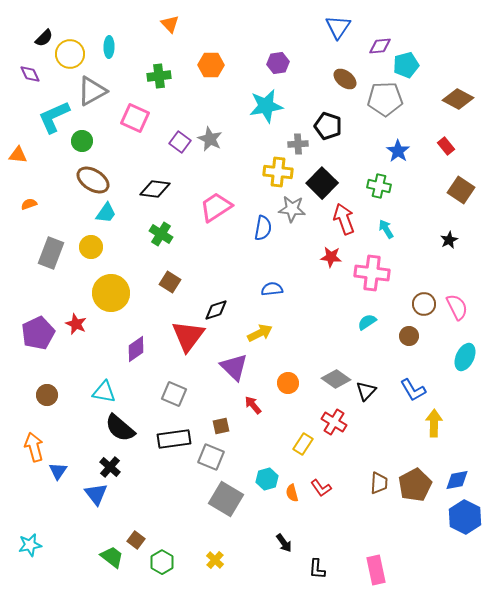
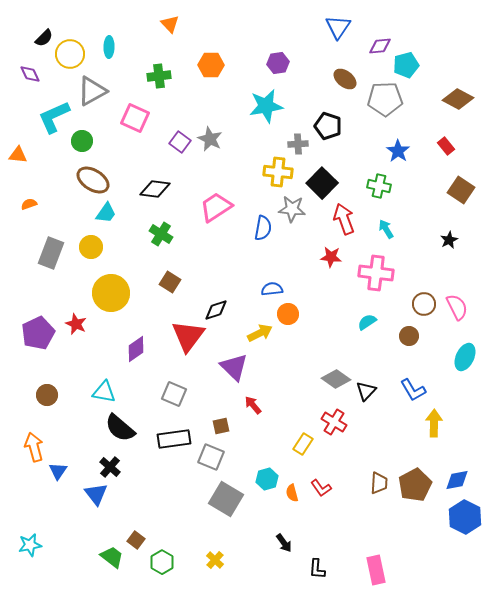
pink cross at (372, 273): moved 4 px right
orange circle at (288, 383): moved 69 px up
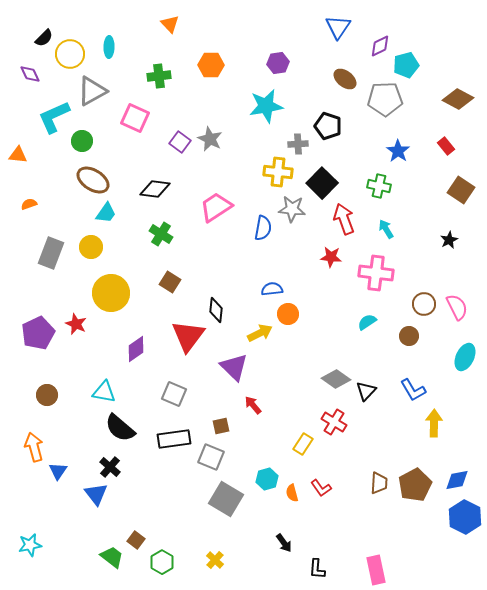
purple diamond at (380, 46): rotated 20 degrees counterclockwise
black diamond at (216, 310): rotated 65 degrees counterclockwise
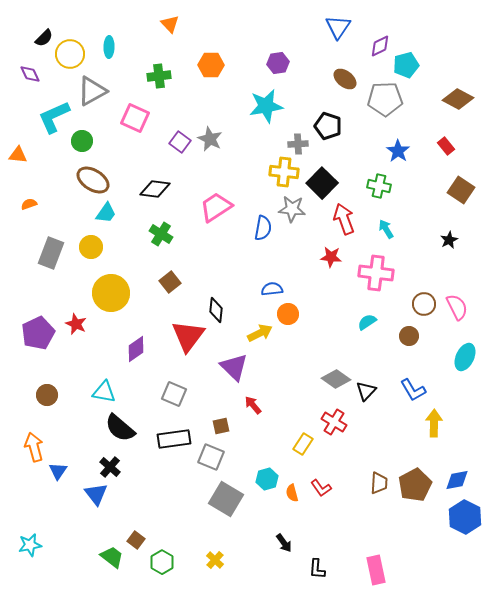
yellow cross at (278, 172): moved 6 px right
brown square at (170, 282): rotated 20 degrees clockwise
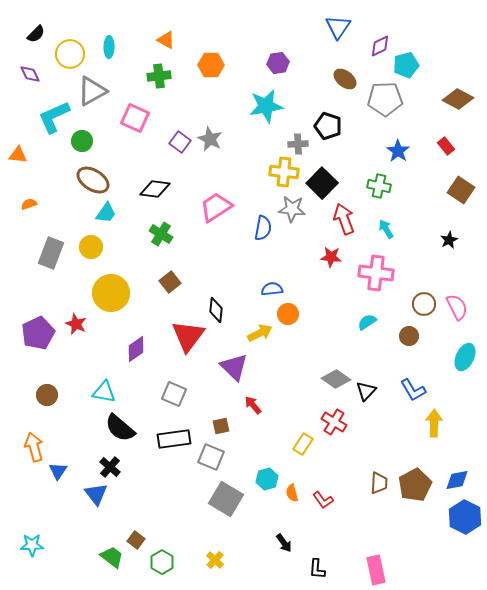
orange triangle at (170, 24): moved 4 px left, 16 px down; rotated 18 degrees counterclockwise
black semicircle at (44, 38): moved 8 px left, 4 px up
red L-shape at (321, 488): moved 2 px right, 12 px down
cyan star at (30, 545): moved 2 px right; rotated 10 degrees clockwise
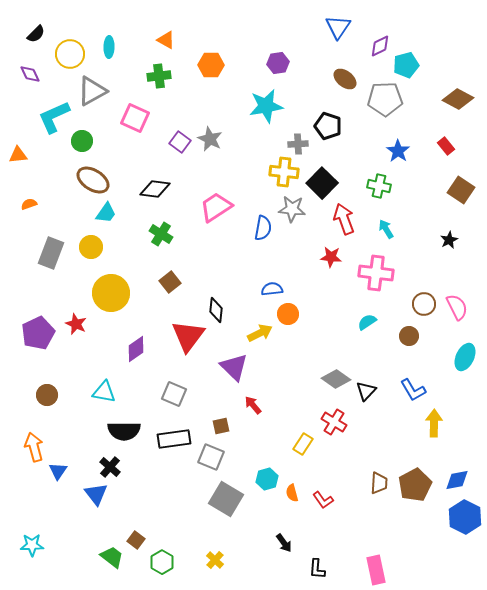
orange triangle at (18, 155): rotated 12 degrees counterclockwise
black semicircle at (120, 428): moved 4 px right, 3 px down; rotated 40 degrees counterclockwise
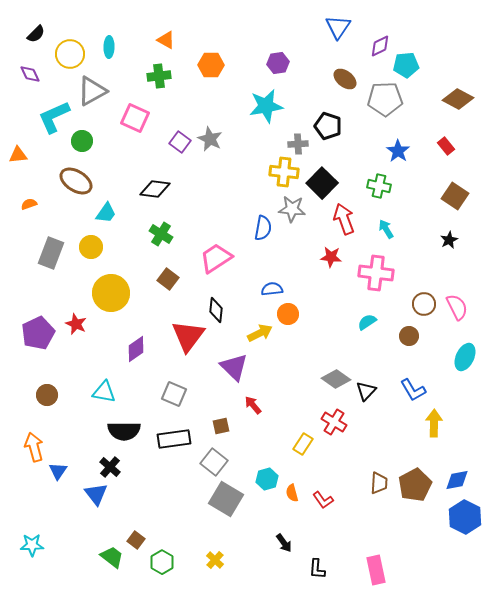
cyan pentagon at (406, 65): rotated 10 degrees clockwise
brown ellipse at (93, 180): moved 17 px left, 1 px down
brown square at (461, 190): moved 6 px left, 6 px down
pink trapezoid at (216, 207): moved 51 px down
brown square at (170, 282): moved 2 px left, 3 px up; rotated 15 degrees counterclockwise
gray square at (211, 457): moved 3 px right, 5 px down; rotated 16 degrees clockwise
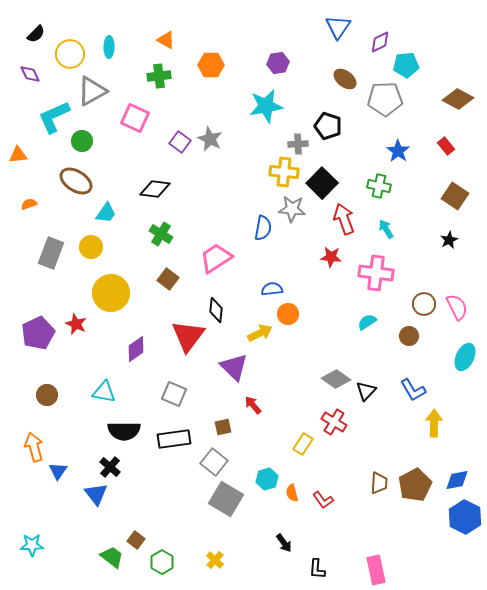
purple diamond at (380, 46): moved 4 px up
brown square at (221, 426): moved 2 px right, 1 px down
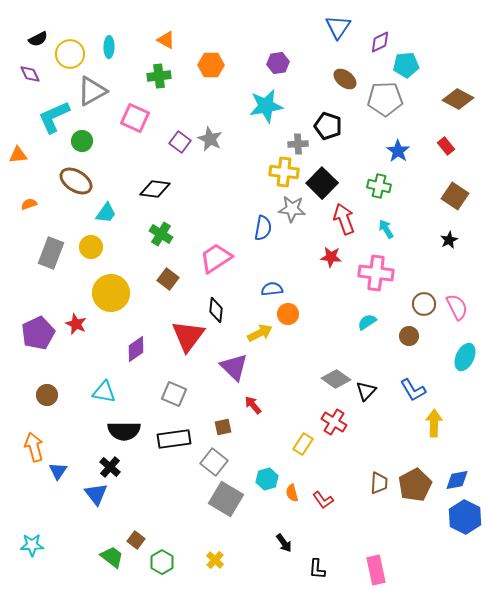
black semicircle at (36, 34): moved 2 px right, 5 px down; rotated 18 degrees clockwise
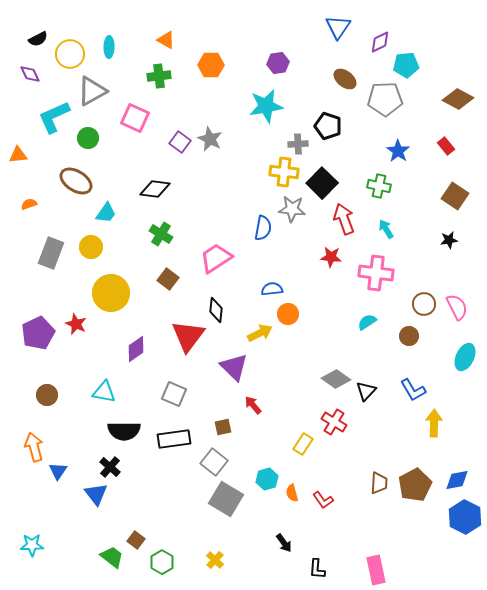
green circle at (82, 141): moved 6 px right, 3 px up
black star at (449, 240): rotated 18 degrees clockwise
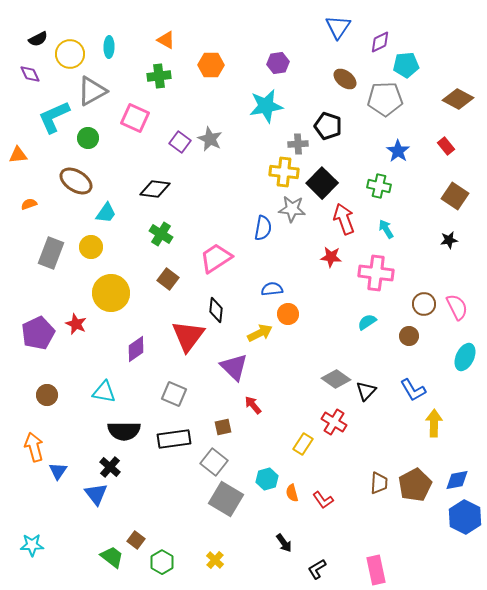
black L-shape at (317, 569): rotated 55 degrees clockwise
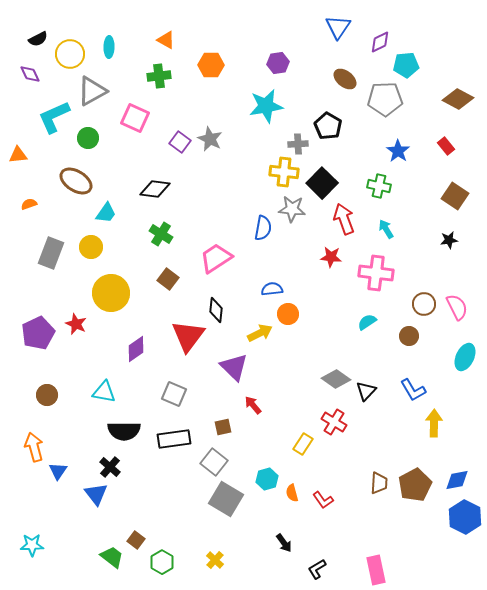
black pentagon at (328, 126): rotated 12 degrees clockwise
